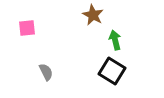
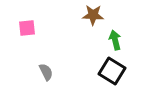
brown star: rotated 25 degrees counterclockwise
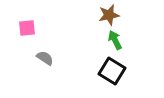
brown star: moved 16 px right; rotated 15 degrees counterclockwise
green arrow: rotated 12 degrees counterclockwise
gray semicircle: moved 1 px left, 14 px up; rotated 30 degrees counterclockwise
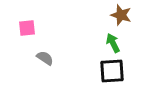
brown star: moved 12 px right; rotated 30 degrees clockwise
green arrow: moved 2 px left, 3 px down
black square: rotated 36 degrees counterclockwise
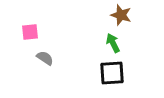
pink square: moved 3 px right, 4 px down
black square: moved 2 px down
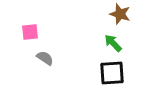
brown star: moved 1 px left, 1 px up
green arrow: rotated 18 degrees counterclockwise
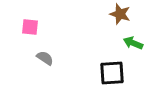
pink square: moved 5 px up; rotated 12 degrees clockwise
green arrow: moved 20 px right; rotated 24 degrees counterclockwise
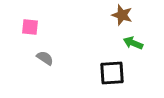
brown star: moved 2 px right, 1 px down
